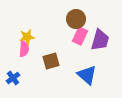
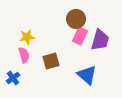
pink semicircle: moved 6 px down; rotated 21 degrees counterclockwise
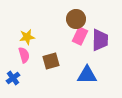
purple trapezoid: rotated 15 degrees counterclockwise
blue triangle: rotated 40 degrees counterclockwise
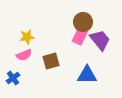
brown circle: moved 7 px right, 3 px down
purple trapezoid: rotated 40 degrees counterclockwise
pink semicircle: rotated 84 degrees clockwise
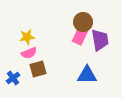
purple trapezoid: rotated 30 degrees clockwise
pink semicircle: moved 5 px right, 2 px up
brown square: moved 13 px left, 8 px down
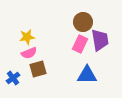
pink rectangle: moved 8 px down
